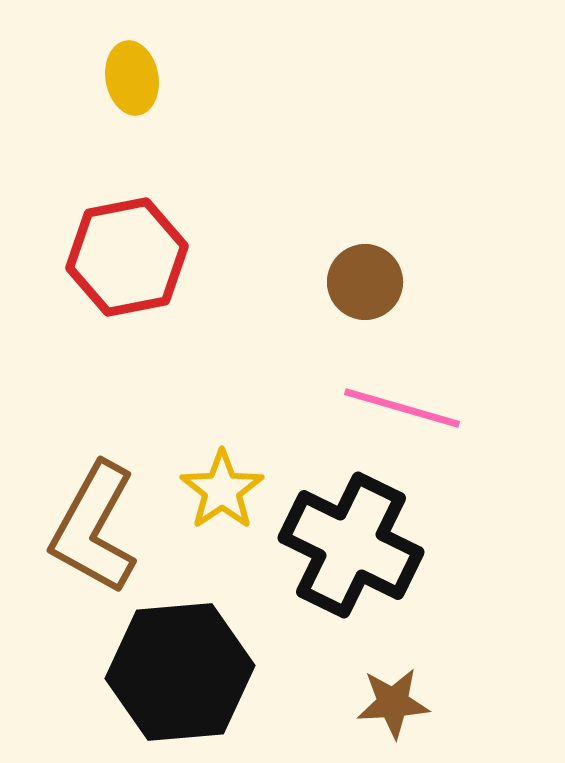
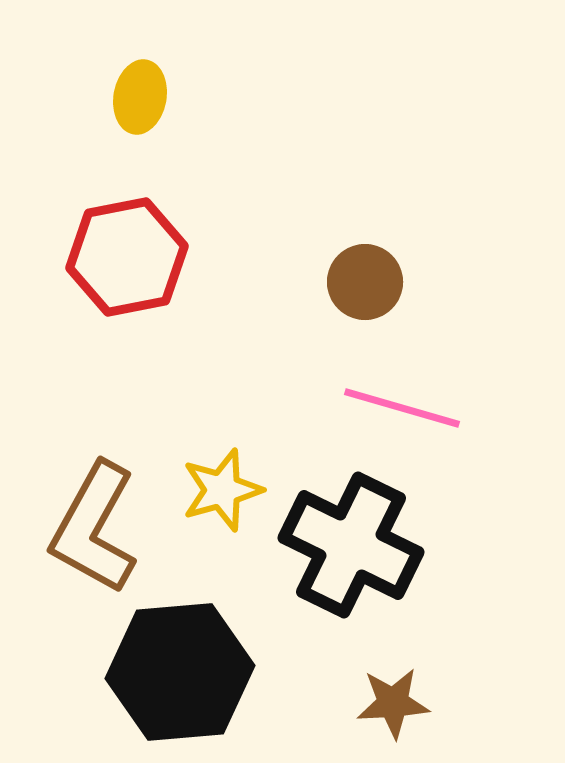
yellow ellipse: moved 8 px right, 19 px down; rotated 20 degrees clockwise
yellow star: rotated 18 degrees clockwise
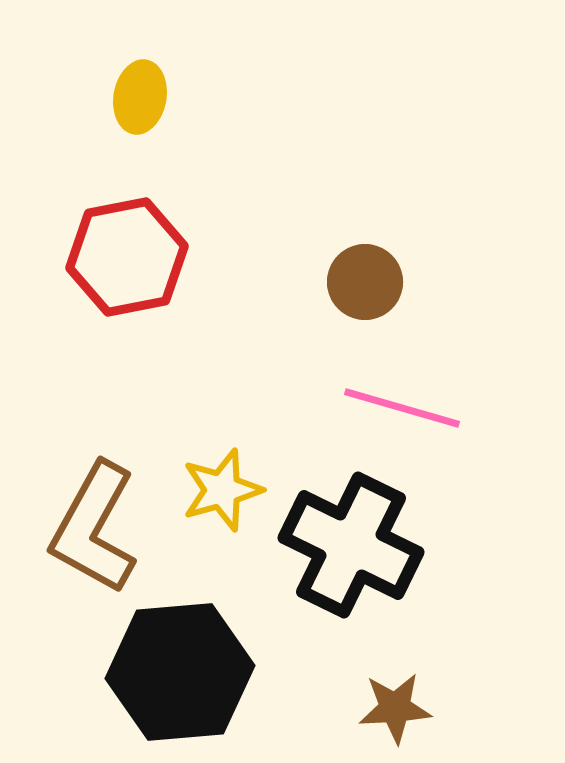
brown star: moved 2 px right, 5 px down
